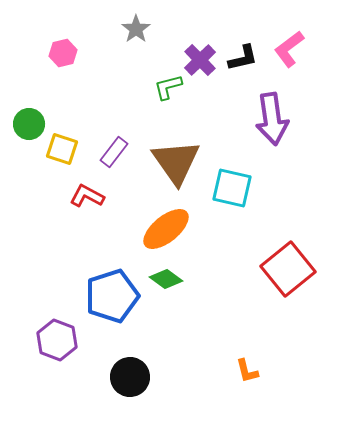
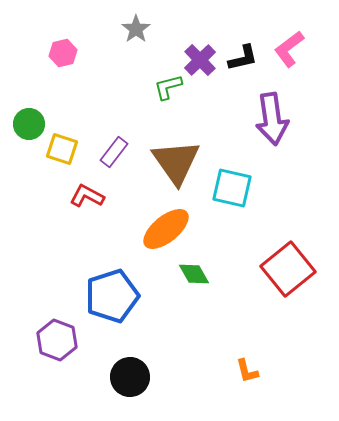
green diamond: moved 28 px right, 5 px up; rotated 24 degrees clockwise
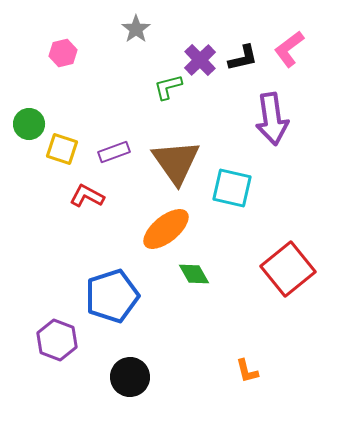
purple rectangle: rotated 32 degrees clockwise
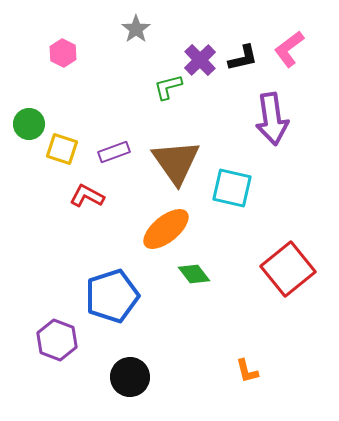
pink hexagon: rotated 20 degrees counterclockwise
green diamond: rotated 8 degrees counterclockwise
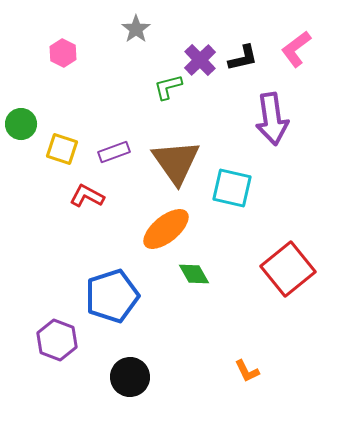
pink L-shape: moved 7 px right
green circle: moved 8 px left
green diamond: rotated 8 degrees clockwise
orange L-shape: rotated 12 degrees counterclockwise
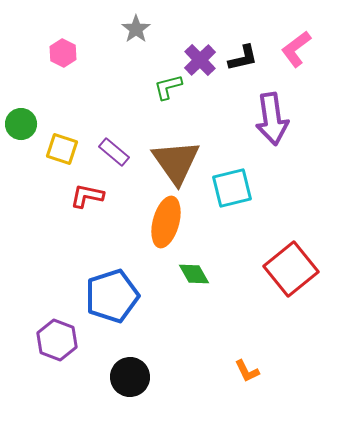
purple rectangle: rotated 60 degrees clockwise
cyan square: rotated 27 degrees counterclockwise
red L-shape: rotated 16 degrees counterclockwise
orange ellipse: moved 7 px up; rotated 36 degrees counterclockwise
red square: moved 3 px right
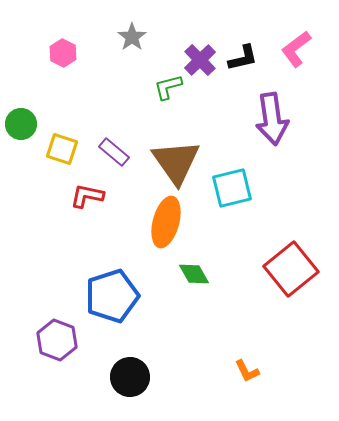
gray star: moved 4 px left, 8 px down
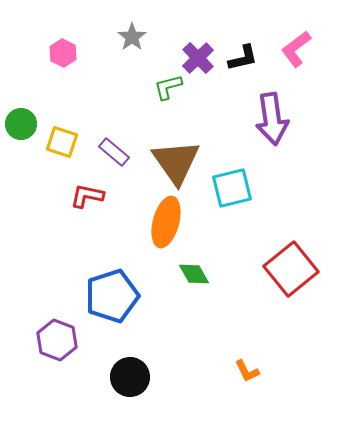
purple cross: moved 2 px left, 2 px up
yellow square: moved 7 px up
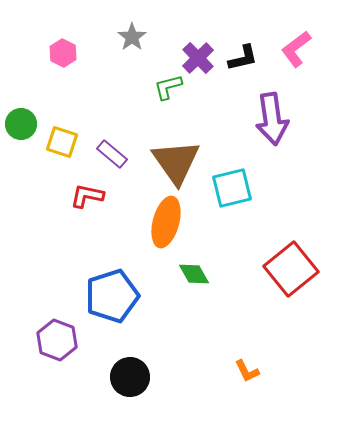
purple rectangle: moved 2 px left, 2 px down
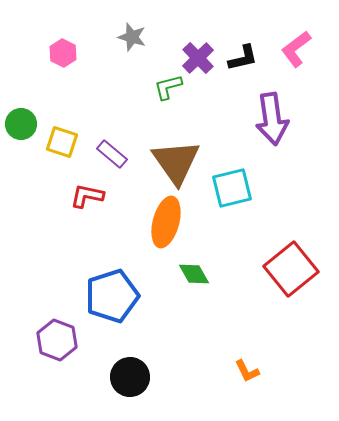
gray star: rotated 20 degrees counterclockwise
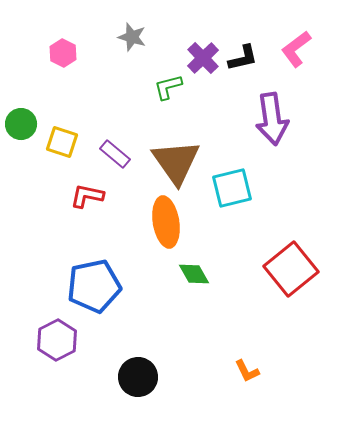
purple cross: moved 5 px right
purple rectangle: moved 3 px right
orange ellipse: rotated 24 degrees counterclockwise
blue pentagon: moved 18 px left, 10 px up; rotated 6 degrees clockwise
purple hexagon: rotated 12 degrees clockwise
black circle: moved 8 px right
